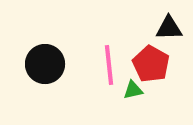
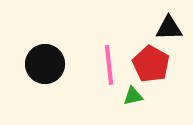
green triangle: moved 6 px down
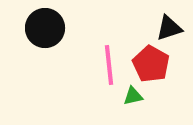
black triangle: rotated 16 degrees counterclockwise
black circle: moved 36 px up
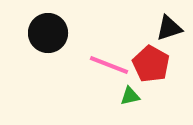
black circle: moved 3 px right, 5 px down
pink line: rotated 63 degrees counterclockwise
green triangle: moved 3 px left
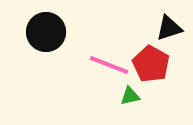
black circle: moved 2 px left, 1 px up
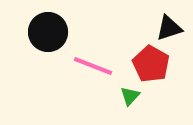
black circle: moved 2 px right
pink line: moved 16 px left, 1 px down
green triangle: rotated 35 degrees counterclockwise
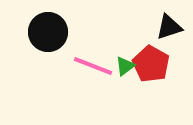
black triangle: moved 1 px up
green triangle: moved 5 px left, 30 px up; rotated 10 degrees clockwise
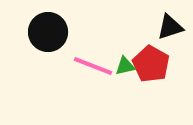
black triangle: moved 1 px right
green triangle: rotated 25 degrees clockwise
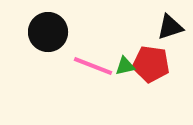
red pentagon: rotated 21 degrees counterclockwise
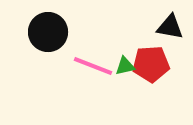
black triangle: rotated 28 degrees clockwise
red pentagon: rotated 12 degrees counterclockwise
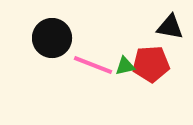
black circle: moved 4 px right, 6 px down
pink line: moved 1 px up
